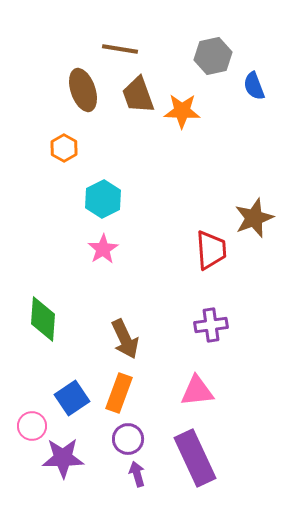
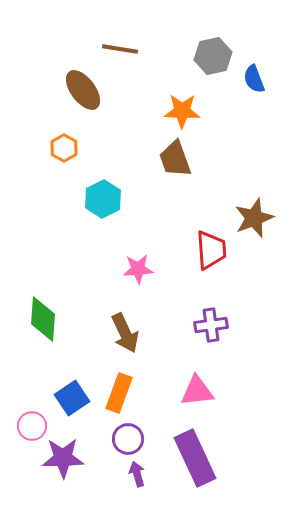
blue semicircle: moved 7 px up
brown ellipse: rotated 18 degrees counterclockwise
brown trapezoid: moved 37 px right, 64 px down
pink star: moved 35 px right, 20 px down; rotated 28 degrees clockwise
brown arrow: moved 6 px up
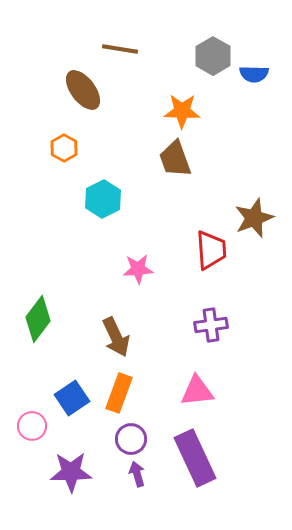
gray hexagon: rotated 18 degrees counterclockwise
blue semicircle: moved 5 px up; rotated 68 degrees counterclockwise
green diamond: moved 5 px left; rotated 33 degrees clockwise
brown arrow: moved 9 px left, 4 px down
purple circle: moved 3 px right
purple star: moved 8 px right, 14 px down
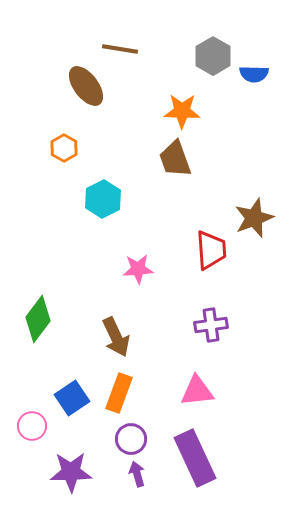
brown ellipse: moved 3 px right, 4 px up
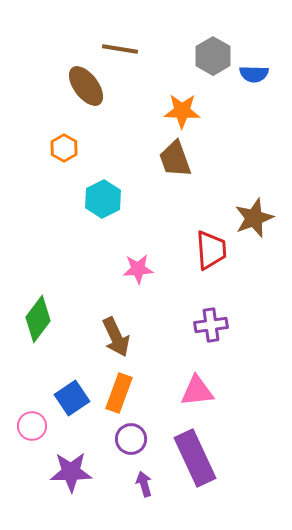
purple arrow: moved 7 px right, 10 px down
